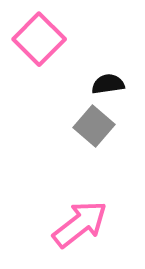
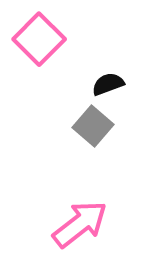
black semicircle: rotated 12 degrees counterclockwise
gray square: moved 1 px left
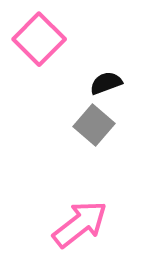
black semicircle: moved 2 px left, 1 px up
gray square: moved 1 px right, 1 px up
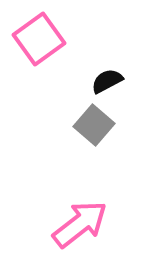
pink square: rotated 9 degrees clockwise
black semicircle: moved 1 px right, 2 px up; rotated 8 degrees counterclockwise
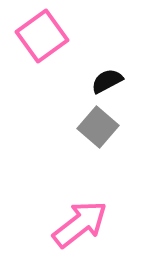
pink square: moved 3 px right, 3 px up
gray square: moved 4 px right, 2 px down
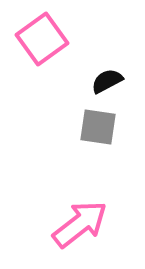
pink square: moved 3 px down
gray square: rotated 33 degrees counterclockwise
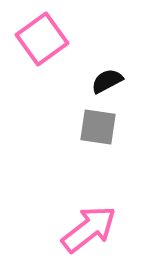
pink arrow: moved 9 px right, 5 px down
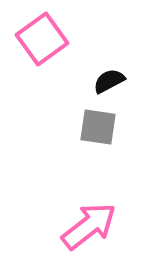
black semicircle: moved 2 px right
pink arrow: moved 3 px up
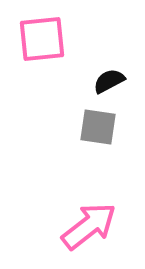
pink square: rotated 30 degrees clockwise
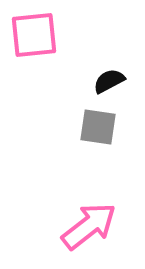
pink square: moved 8 px left, 4 px up
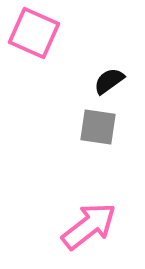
pink square: moved 2 px up; rotated 30 degrees clockwise
black semicircle: rotated 8 degrees counterclockwise
